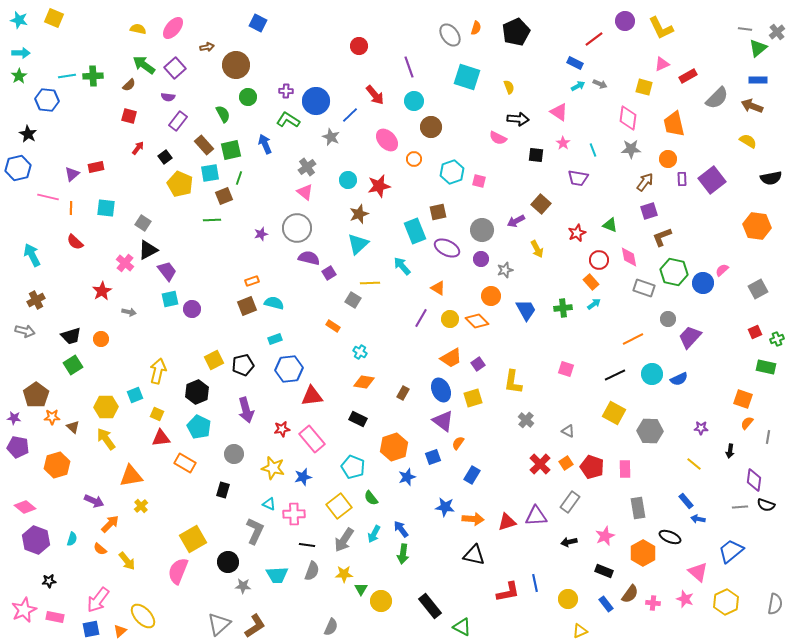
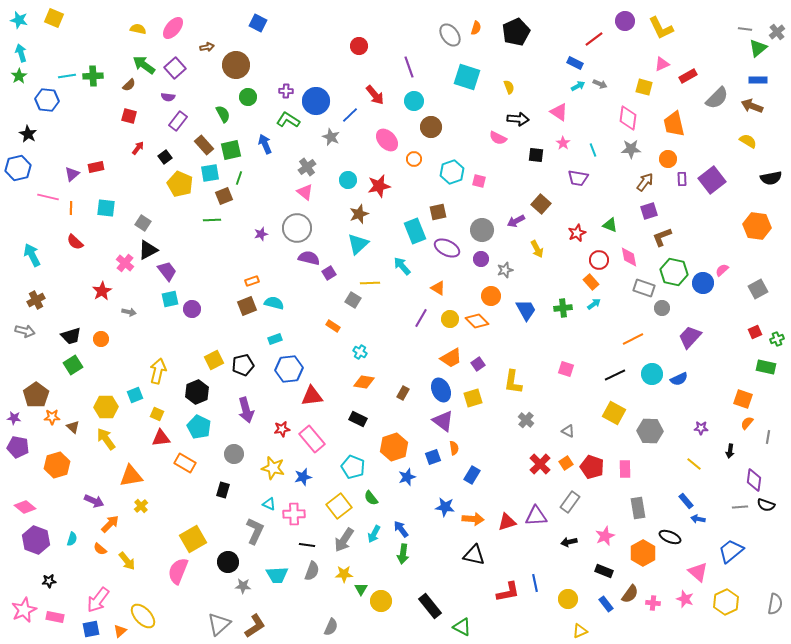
cyan arrow at (21, 53): rotated 108 degrees counterclockwise
gray circle at (668, 319): moved 6 px left, 11 px up
orange semicircle at (458, 443): moved 4 px left, 5 px down; rotated 136 degrees clockwise
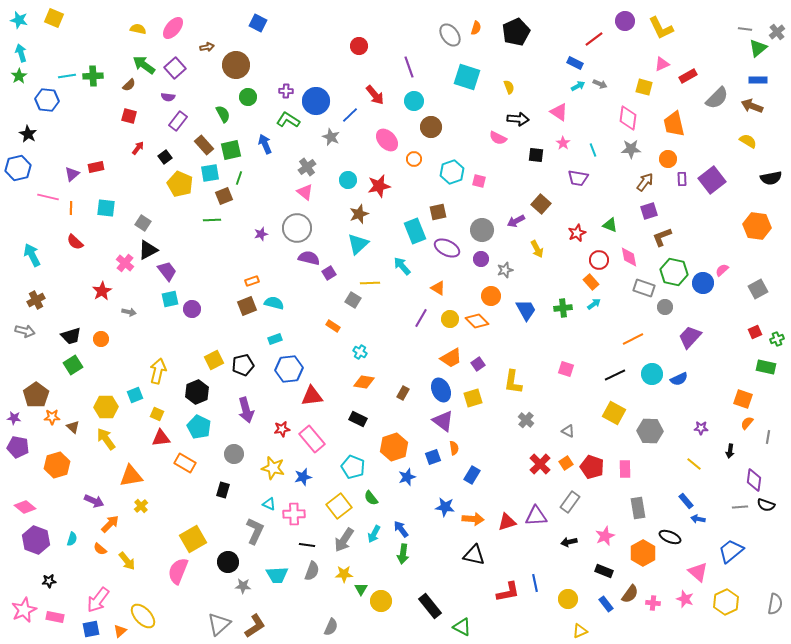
gray circle at (662, 308): moved 3 px right, 1 px up
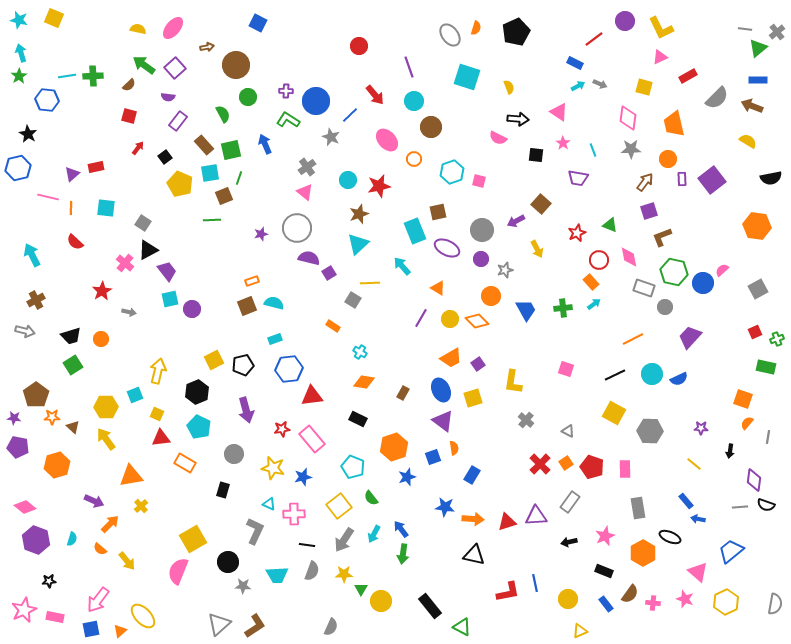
pink triangle at (662, 64): moved 2 px left, 7 px up
